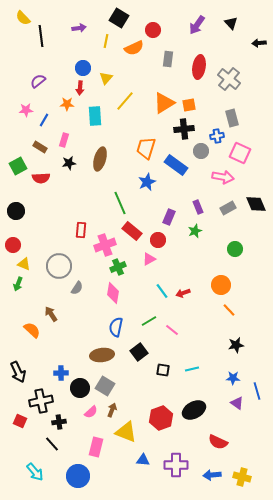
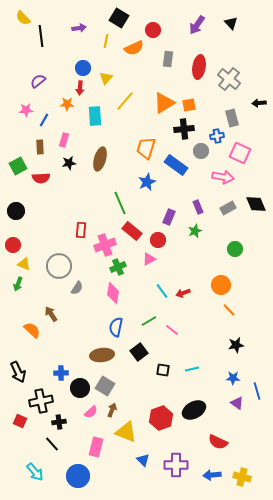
black arrow at (259, 43): moved 60 px down
brown rectangle at (40, 147): rotated 56 degrees clockwise
blue triangle at (143, 460): rotated 40 degrees clockwise
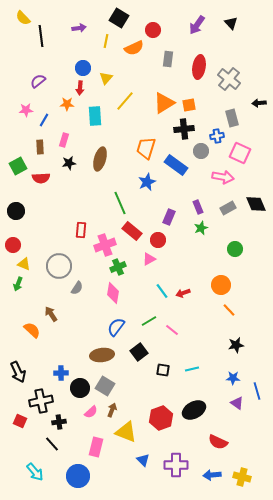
green star at (195, 231): moved 6 px right, 3 px up
blue semicircle at (116, 327): rotated 24 degrees clockwise
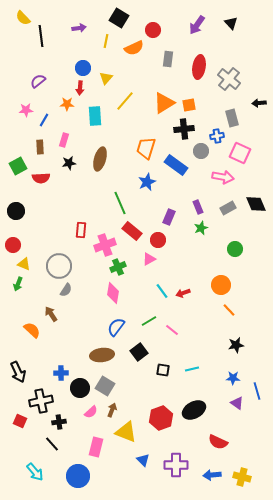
gray semicircle at (77, 288): moved 11 px left, 2 px down
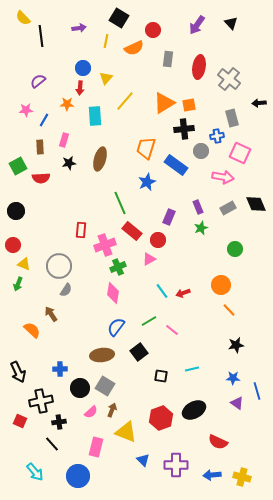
black square at (163, 370): moved 2 px left, 6 px down
blue cross at (61, 373): moved 1 px left, 4 px up
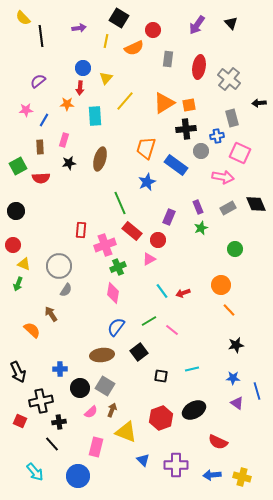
black cross at (184, 129): moved 2 px right
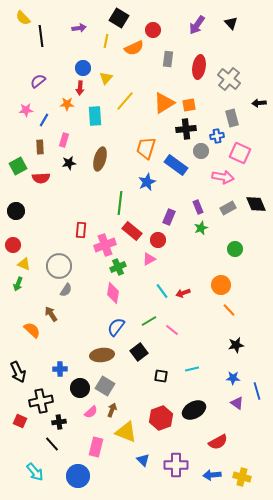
green line at (120, 203): rotated 30 degrees clockwise
red semicircle at (218, 442): rotated 54 degrees counterclockwise
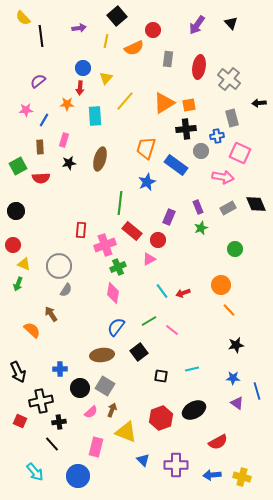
black square at (119, 18): moved 2 px left, 2 px up; rotated 18 degrees clockwise
